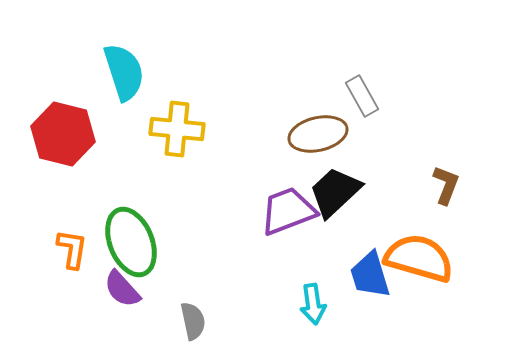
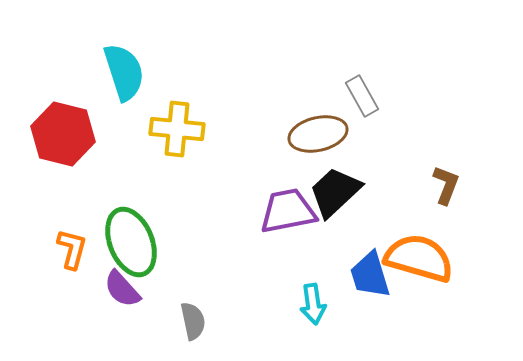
purple trapezoid: rotated 10 degrees clockwise
orange L-shape: rotated 6 degrees clockwise
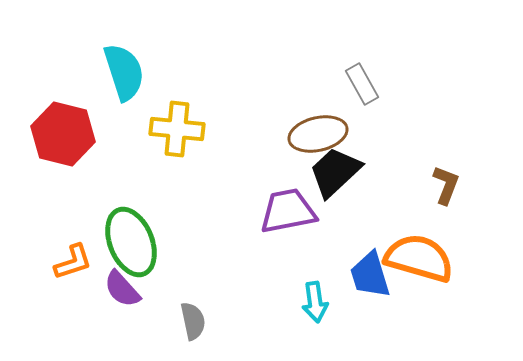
gray rectangle: moved 12 px up
black trapezoid: moved 20 px up
orange L-shape: moved 1 px right, 13 px down; rotated 57 degrees clockwise
cyan arrow: moved 2 px right, 2 px up
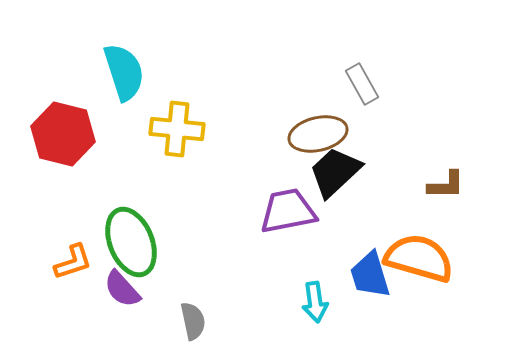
brown L-shape: rotated 69 degrees clockwise
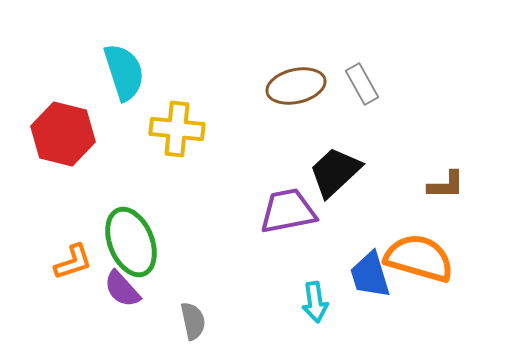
brown ellipse: moved 22 px left, 48 px up
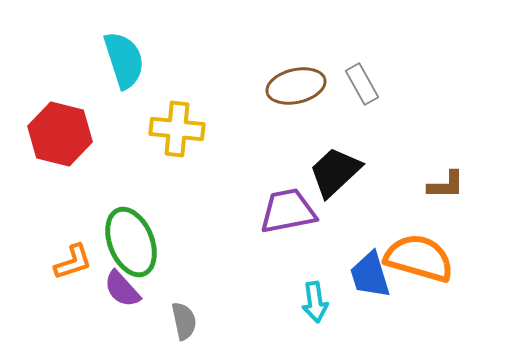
cyan semicircle: moved 12 px up
red hexagon: moved 3 px left
gray semicircle: moved 9 px left
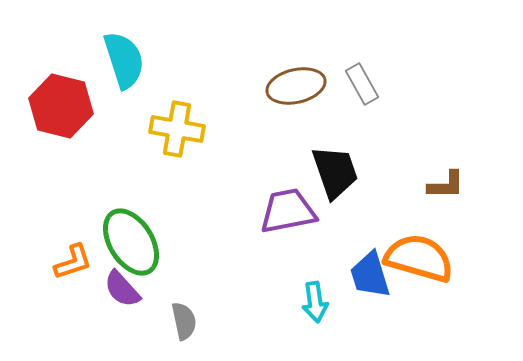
yellow cross: rotated 4 degrees clockwise
red hexagon: moved 1 px right, 28 px up
black trapezoid: rotated 114 degrees clockwise
green ellipse: rotated 10 degrees counterclockwise
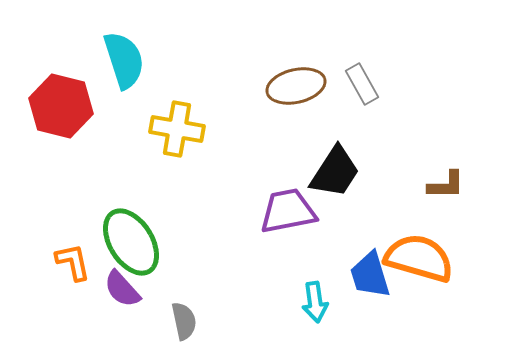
black trapezoid: rotated 52 degrees clockwise
orange L-shape: rotated 84 degrees counterclockwise
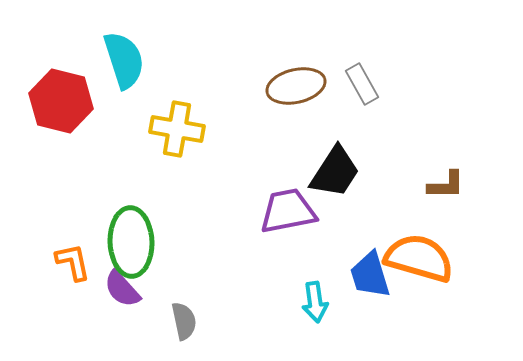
red hexagon: moved 5 px up
green ellipse: rotated 30 degrees clockwise
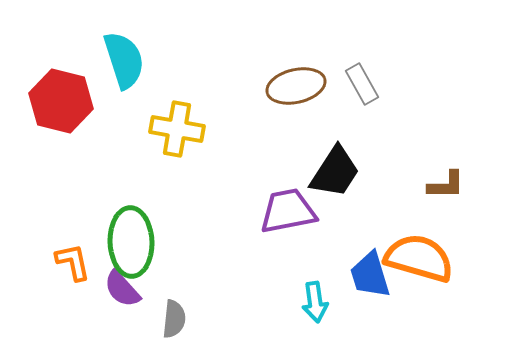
gray semicircle: moved 10 px left, 2 px up; rotated 18 degrees clockwise
